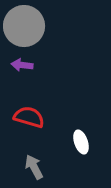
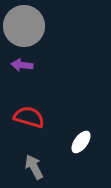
white ellipse: rotated 55 degrees clockwise
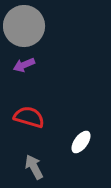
purple arrow: moved 2 px right; rotated 30 degrees counterclockwise
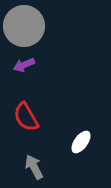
red semicircle: moved 3 px left; rotated 136 degrees counterclockwise
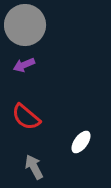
gray circle: moved 1 px right, 1 px up
red semicircle: rotated 20 degrees counterclockwise
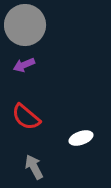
white ellipse: moved 4 px up; rotated 35 degrees clockwise
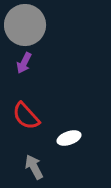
purple arrow: moved 2 px up; rotated 40 degrees counterclockwise
red semicircle: moved 1 px up; rotated 8 degrees clockwise
white ellipse: moved 12 px left
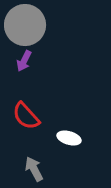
purple arrow: moved 2 px up
white ellipse: rotated 35 degrees clockwise
gray arrow: moved 2 px down
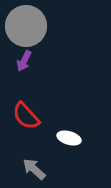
gray circle: moved 1 px right, 1 px down
gray arrow: rotated 20 degrees counterclockwise
